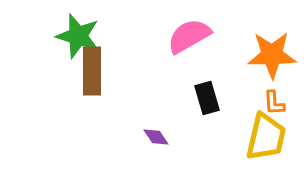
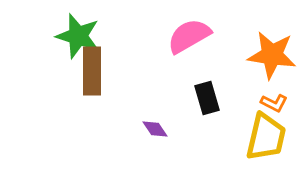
orange star: rotated 9 degrees clockwise
orange L-shape: rotated 60 degrees counterclockwise
purple diamond: moved 1 px left, 8 px up
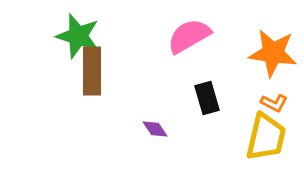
orange star: moved 1 px right, 2 px up
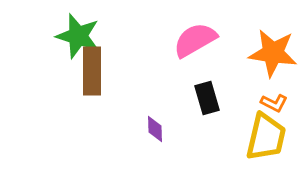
pink semicircle: moved 6 px right, 4 px down
purple diamond: rotated 32 degrees clockwise
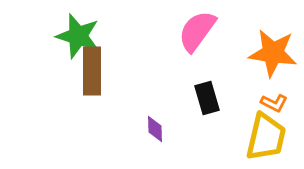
pink semicircle: moved 2 px right, 9 px up; rotated 24 degrees counterclockwise
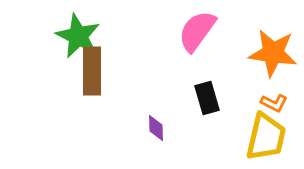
green star: rotated 9 degrees clockwise
purple diamond: moved 1 px right, 1 px up
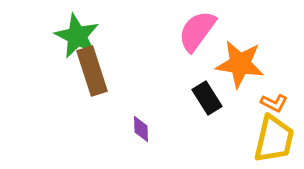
green star: moved 1 px left
orange star: moved 33 px left, 11 px down
brown rectangle: rotated 18 degrees counterclockwise
black rectangle: rotated 16 degrees counterclockwise
purple diamond: moved 15 px left, 1 px down
yellow trapezoid: moved 8 px right, 2 px down
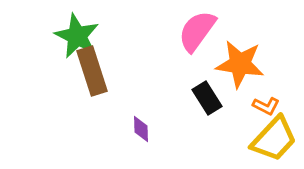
orange L-shape: moved 8 px left, 3 px down
yellow trapezoid: rotated 30 degrees clockwise
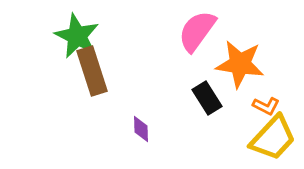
yellow trapezoid: moved 1 px left, 1 px up
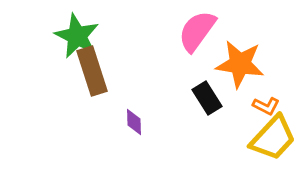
purple diamond: moved 7 px left, 7 px up
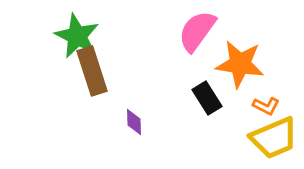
yellow trapezoid: moved 1 px right; rotated 24 degrees clockwise
